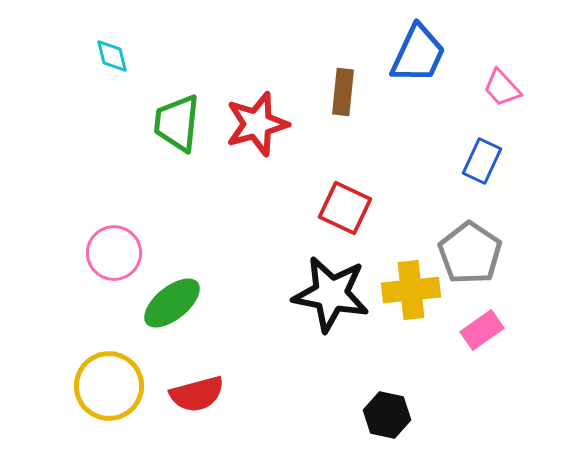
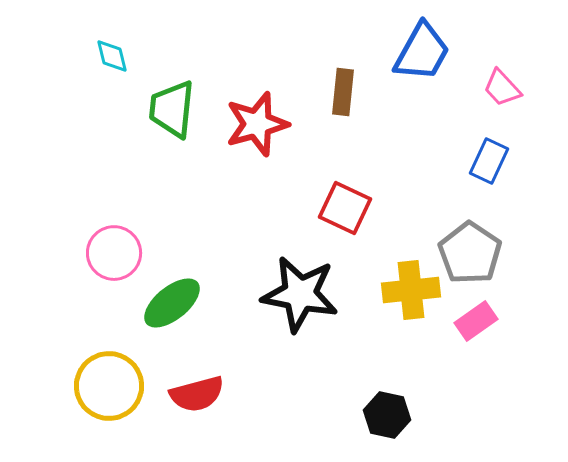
blue trapezoid: moved 4 px right, 2 px up; rotated 4 degrees clockwise
green trapezoid: moved 5 px left, 14 px up
blue rectangle: moved 7 px right
black star: moved 31 px left
pink rectangle: moved 6 px left, 9 px up
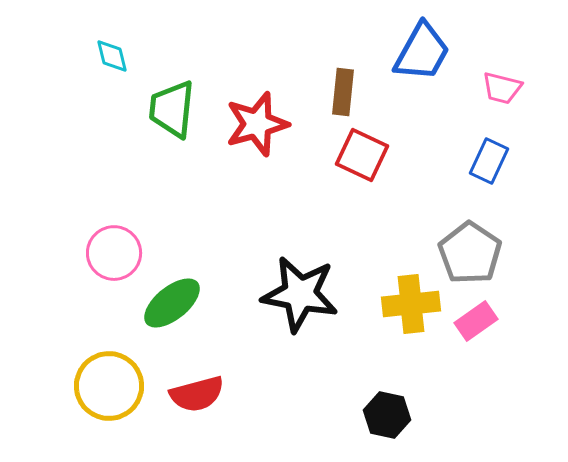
pink trapezoid: rotated 33 degrees counterclockwise
red square: moved 17 px right, 53 px up
yellow cross: moved 14 px down
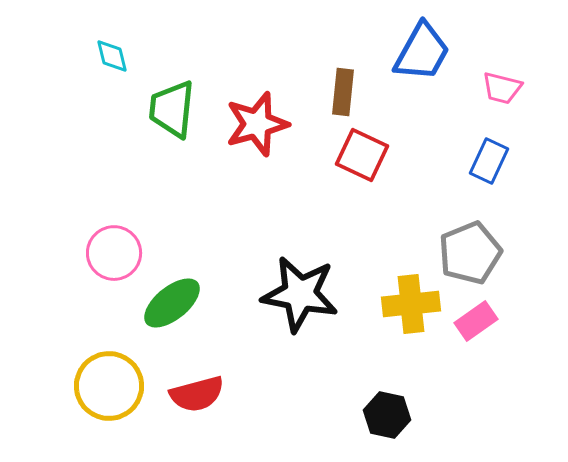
gray pentagon: rotated 16 degrees clockwise
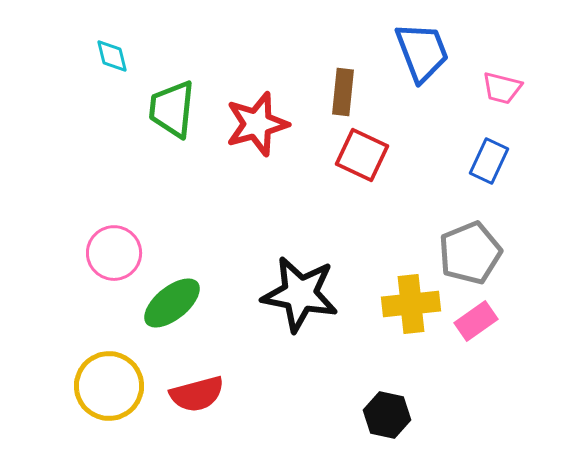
blue trapezoid: rotated 50 degrees counterclockwise
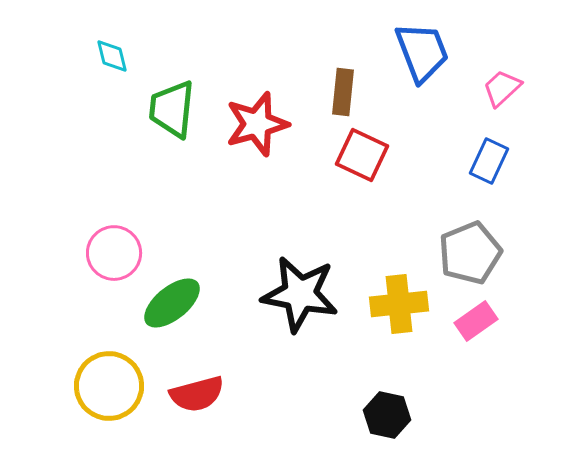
pink trapezoid: rotated 123 degrees clockwise
yellow cross: moved 12 px left
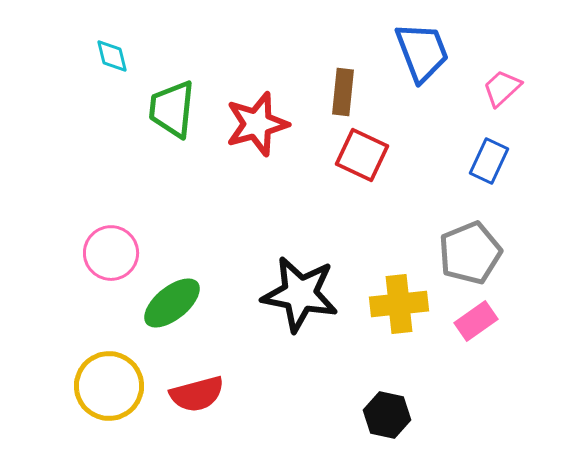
pink circle: moved 3 px left
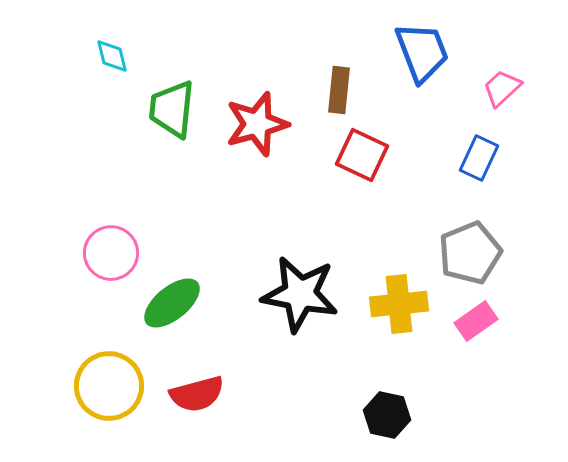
brown rectangle: moved 4 px left, 2 px up
blue rectangle: moved 10 px left, 3 px up
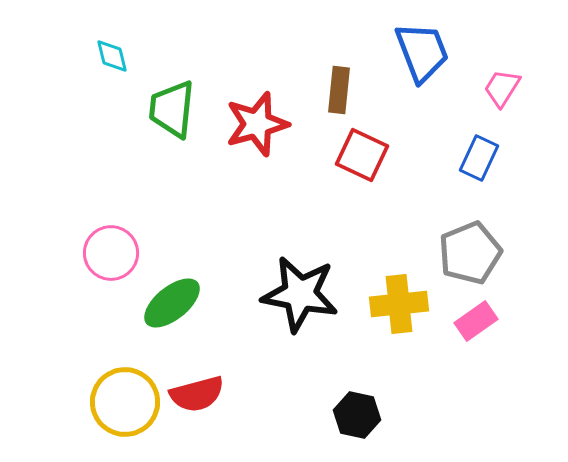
pink trapezoid: rotated 15 degrees counterclockwise
yellow circle: moved 16 px right, 16 px down
black hexagon: moved 30 px left
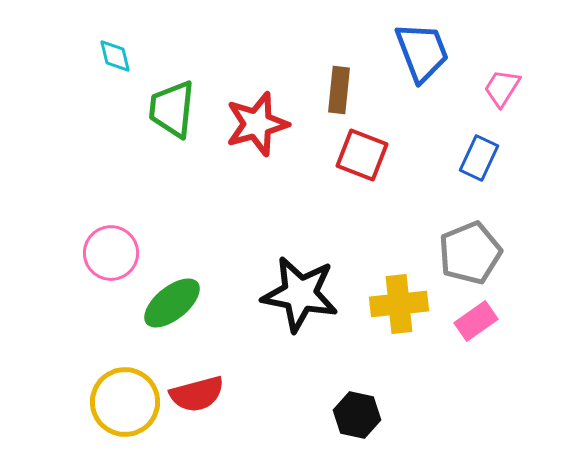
cyan diamond: moved 3 px right
red square: rotated 4 degrees counterclockwise
